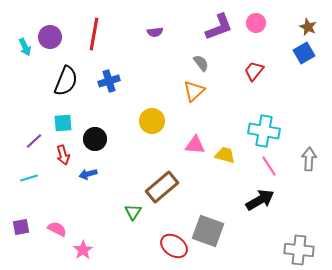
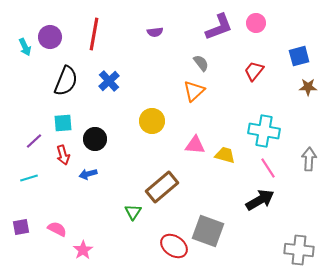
brown star: moved 60 px down; rotated 24 degrees counterclockwise
blue square: moved 5 px left, 3 px down; rotated 15 degrees clockwise
blue cross: rotated 25 degrees counterclockwise
pink line: moved 1 px left, 2 px down
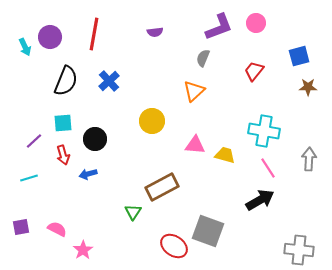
gray semicircle: moved 2 px right, 5 px up; rotated 120 degrees counterclockwise
brown rectangle: rotated 12 degrees clockwise
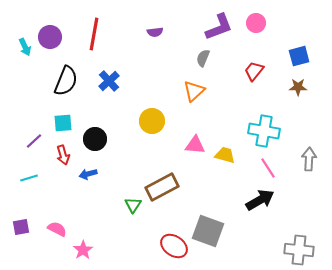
brown star: moved 10 px left
green triangle: moved 7 px up
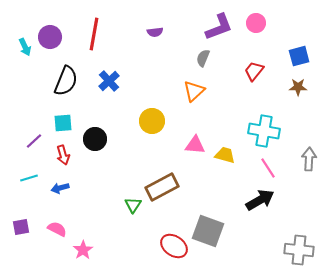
blue arrow: moved 28 px left, 14 px down
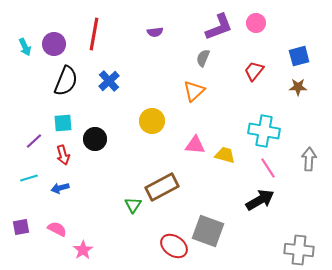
purple circle: moved 4 px right, 7 px down
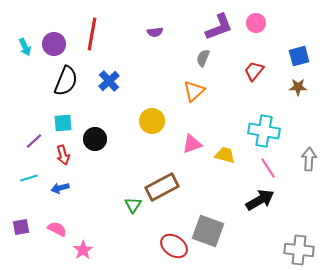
red line: moved 2 px left
pink triangle: moved 3 px left, 1 px up; rotated 25 degrees counterclockwise
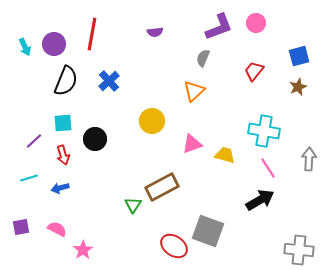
brown star: rotated 24 degrees counterclockwise
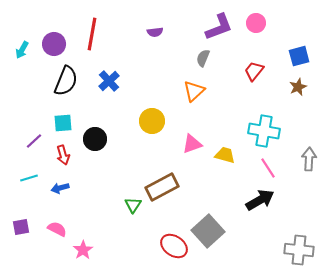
cyan arrow: moved 3 px left, 3 px down; rotated 54 degrees clockwise
gray square: rotated 28 degrees clockwise
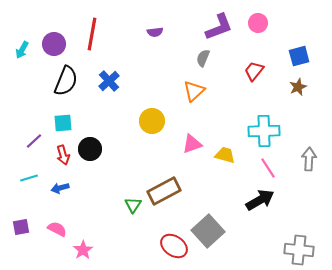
pink circle: moved 2 px right
cyan cross: rotated 12 degrees counterclockwise
black circle: moved 5 px left, 10 px down
brown rectangle: moved 2 px right, 4 px down
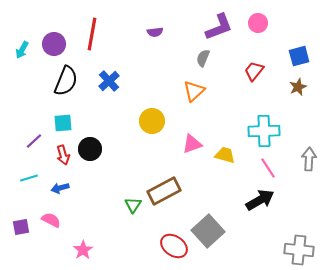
pink semicircle: moved 6 px left, 9 px up
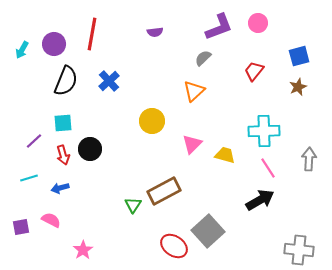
gray semicircle: rotated 24 degrees clockwise
pink triangle: rotated 25 degrees counterclockwise
